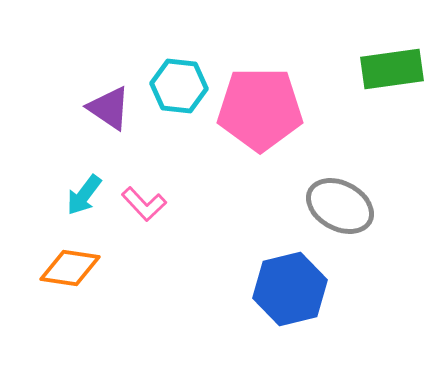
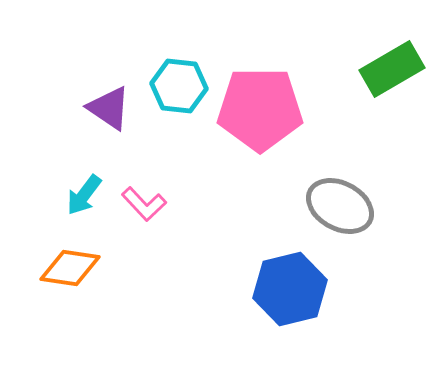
green rectangle: rotated 22 degrees counterclockwise
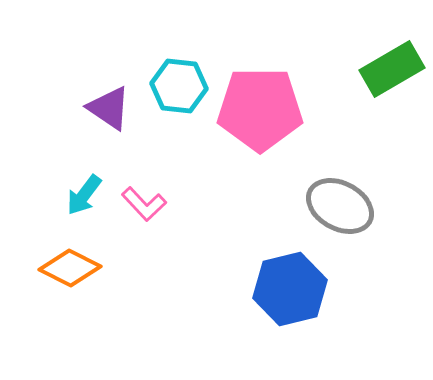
orange diamond: rotated 18 degrees clockwise
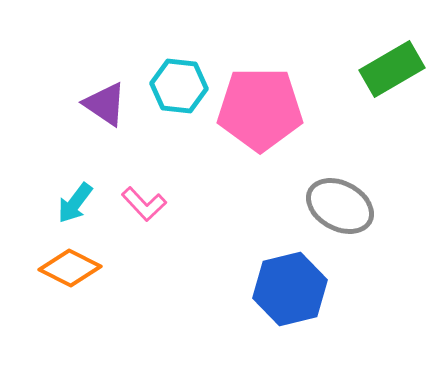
purple triangle: moved 4 px left, 4 px up
cyan arrow: moved 9 px left, 8 px down
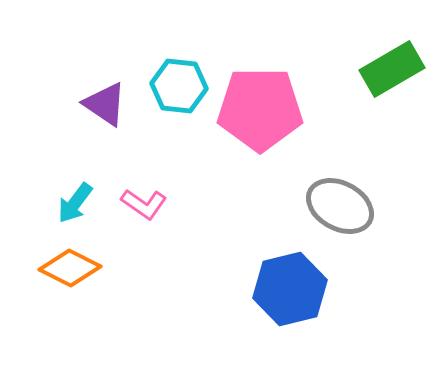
pink L-shape: rotated 12 degrees counterclockwise
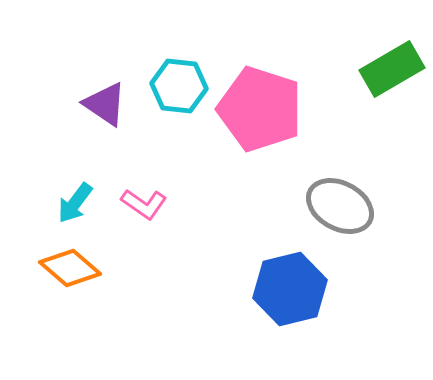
pink pentagon: rotated 18 degrees clockwise
orange diamond: rotated 14 degrees clockwise
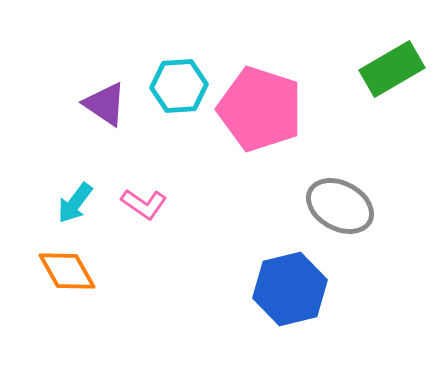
cyan hexagon: rotated 10 degrees counterclockwise
orange diamond: moved 3 px left, 3 px down; rotated 20 degrees clockwise
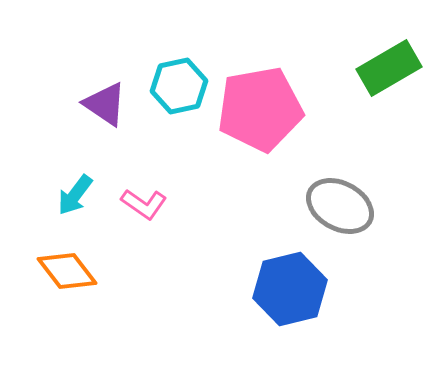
green rectangle: moved 3 px left, 1 px up
cyan hexagon: rotated 8 degrees counterclockwise
pink pentagon: rotated 28 degrees counterclockwise
cyan arrow: moved 8 px up
orange diamond: rotated 8 degrees counterclockwise
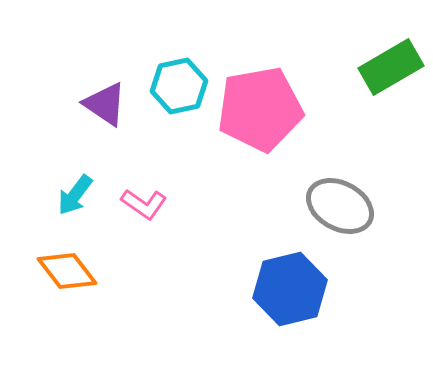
green rectangle: moved 2 px right, 1 px up
